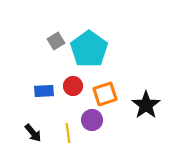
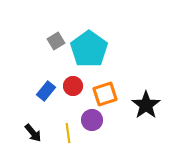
blue rectangle: moved 2 px right; rotated 48 degrees counterclockwise
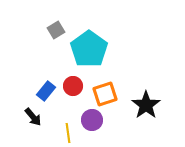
gray square: moved 11 px up
black arrow: moved 16 px up
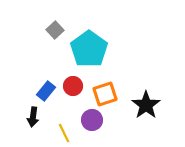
gray square: moved 1 px left; rotated 12 degrees counterclockwise
black arrow: rotated 48 degrees clockwise
yellow line: moved 4 px left; rotated 18 degrees counterclockwise
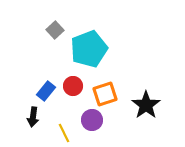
cyan pentagon: rotated 15 degrees clockwise
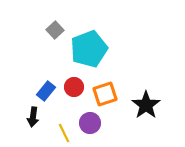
red circle: moved 1 px right, 1 px down
purple circle: moved 2 px left, 3 px down
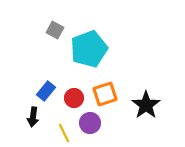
gray square: rotated 18 degrees counterclockwise
red circle: moved 11 px down
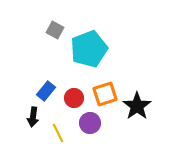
black star: moved 9 px left, 1 px down
yellow line: moved 6 px left
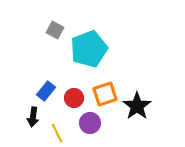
yellow line: moved 1 px left
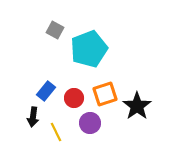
yellow line: moved 1 px left, 1 px up
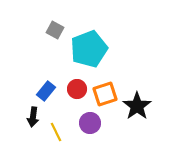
red circle: moved 3 px right, 9 px up
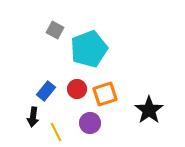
black star: moved 12 px right, 4 px down
